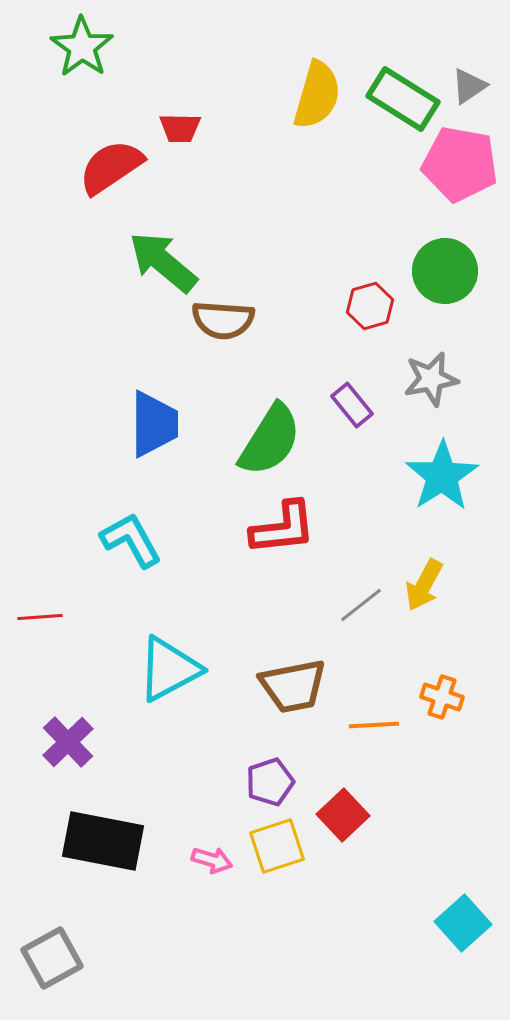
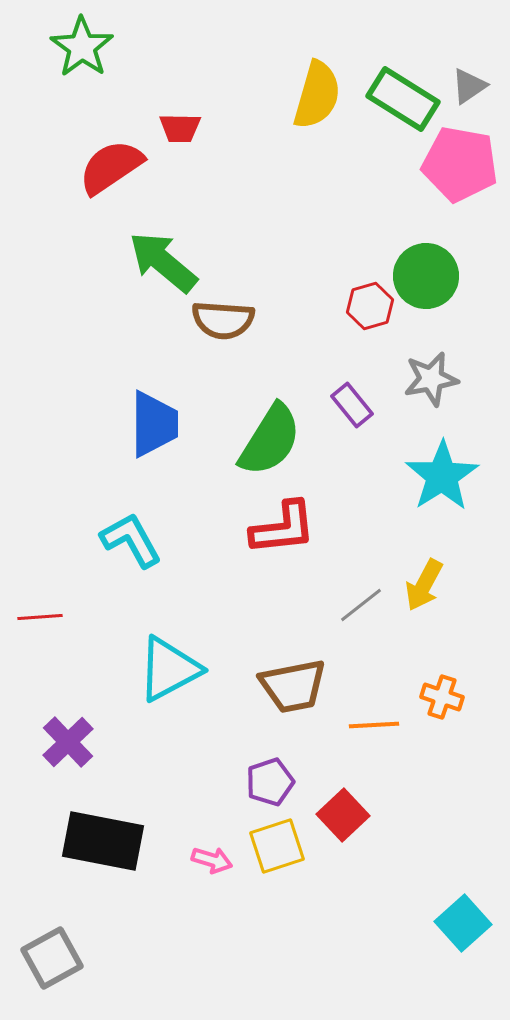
green circle: moved 19 px left, 5 px down
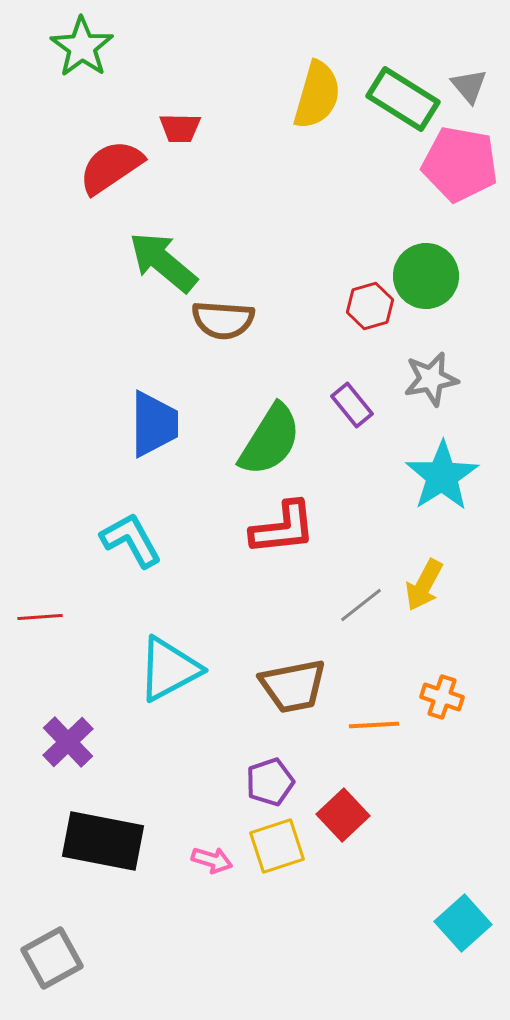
gray triangle: rotated 36 degrees counterclockwise
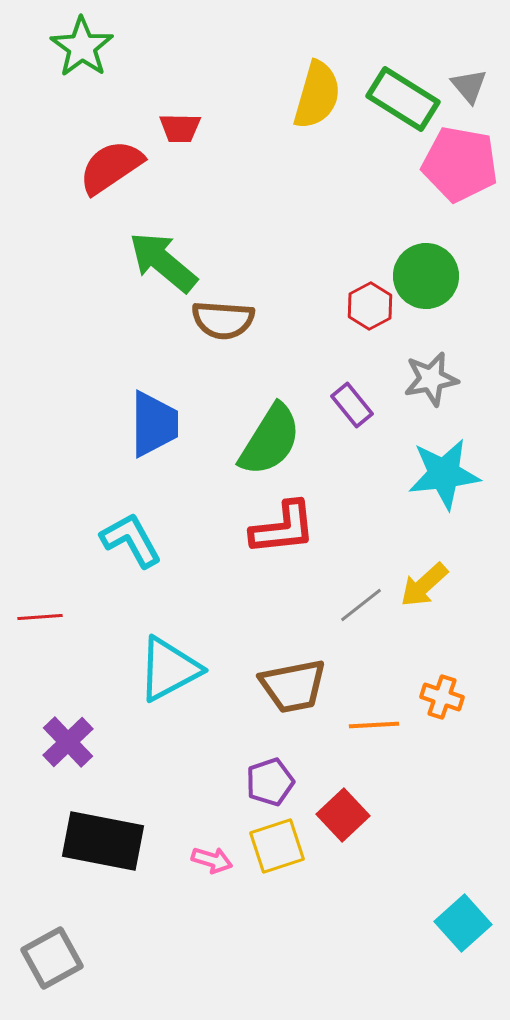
red hexagon: rotated 12 degrees counterclockwise
cyan star: moved 2 px right, 2 px up; rotated 26 degrees clockwise
yellow arrow: rotated 20 degrees clockwise
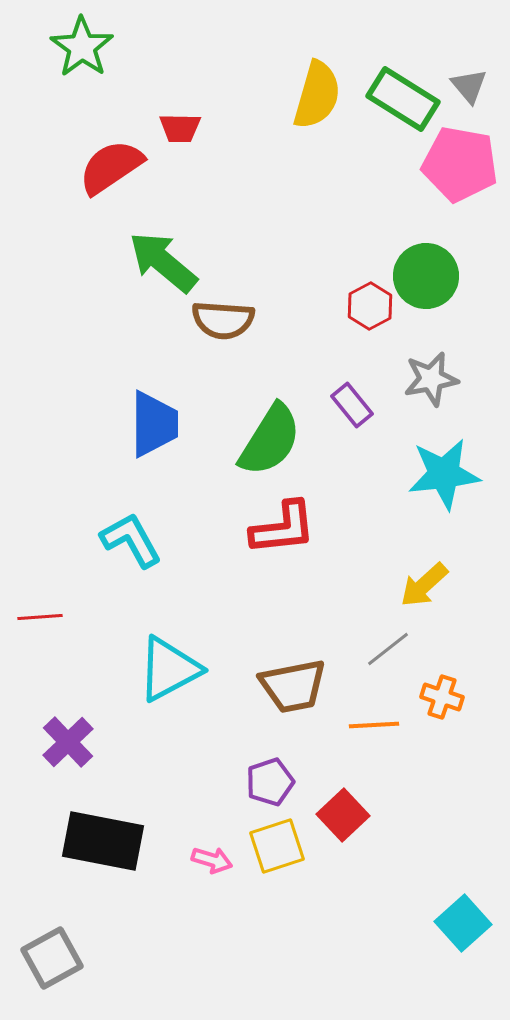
gray line: moved 27 px right, 44 px down
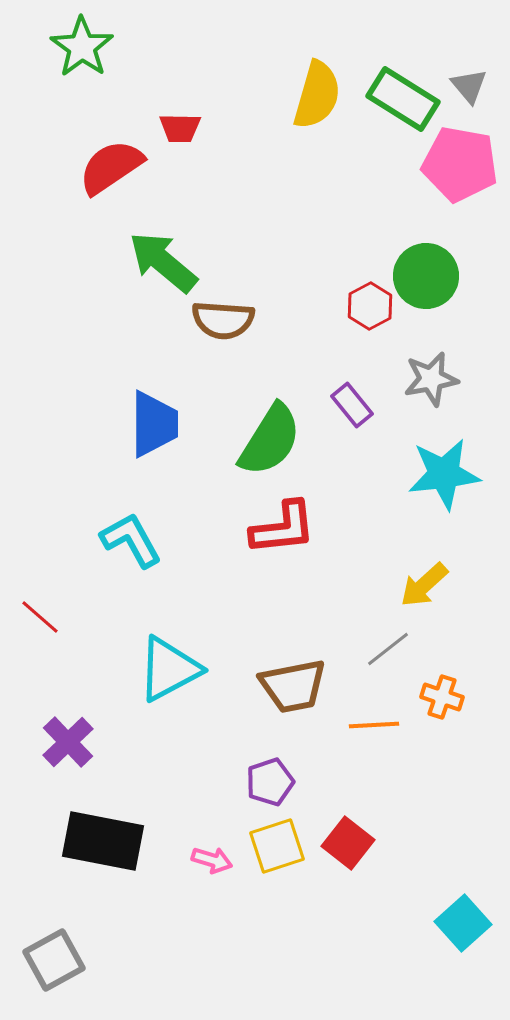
red line: rotated 45 degrees clockwise
red square: moved 5 px right, 28 px down; rotated 9 degrees counterclockwise
gray square: moved 2 px right, 2 px down
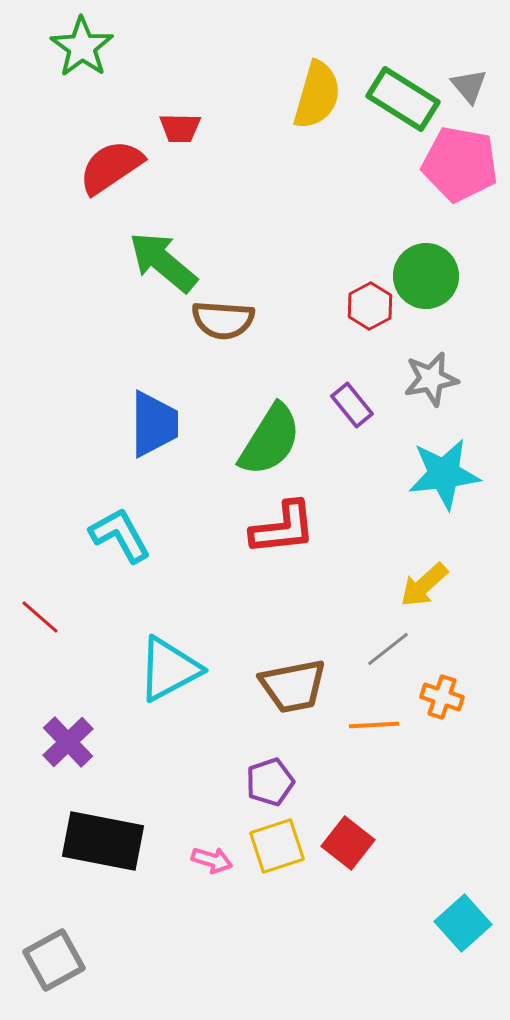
cyan L-shape: moved 11 px left, 5 px up
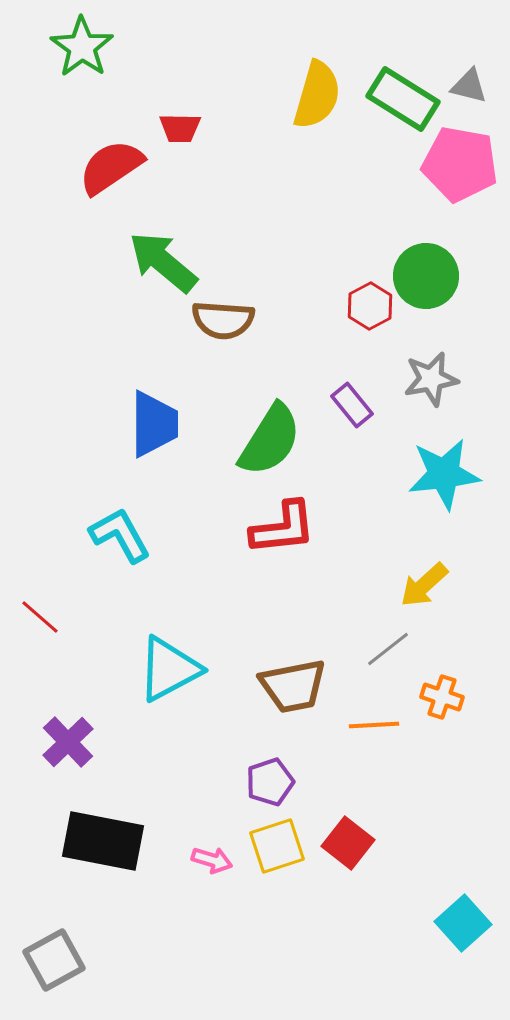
gray triangle: rotated 36 degrees counterclockwise
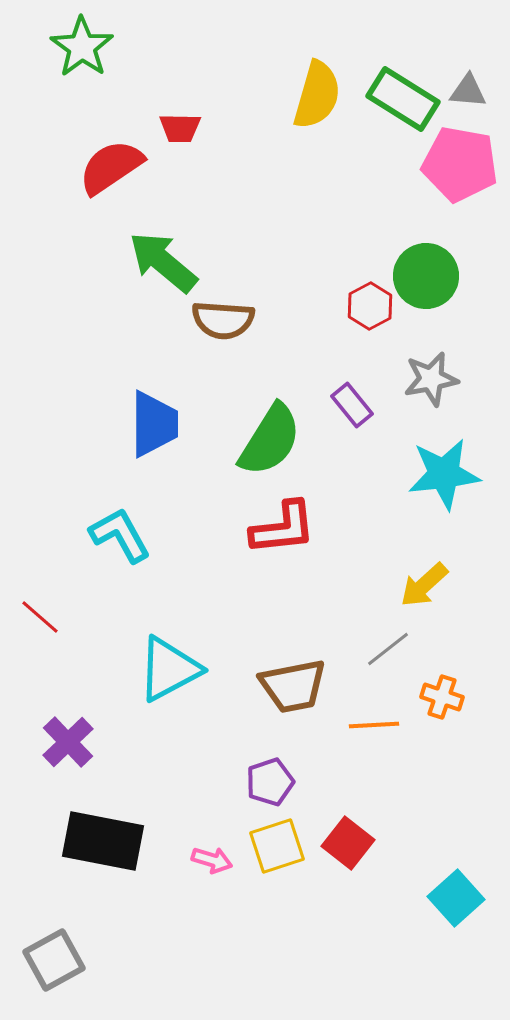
gray triangle: moved 1 px left, 5 px down; rotated 9 degrees counterclockwise
cyan square: moved 7 px left, 25 px up
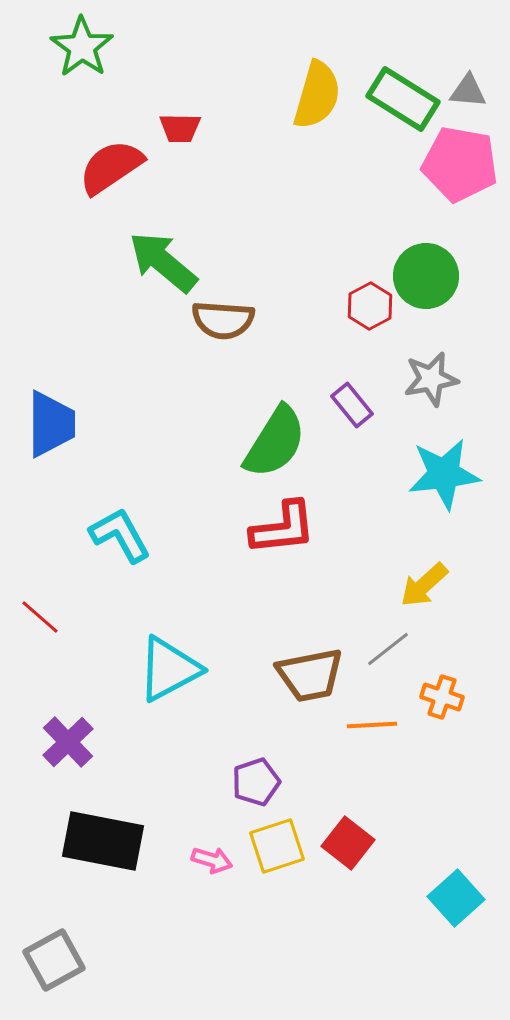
blue trapezoid: moved 103 px left
green semicircle: moved 5 px right, 2 px down
brown trapezoid: moved 17 px right, 11 px up
orange line: moved 2 px left
purple pentagon: moved 14 px left
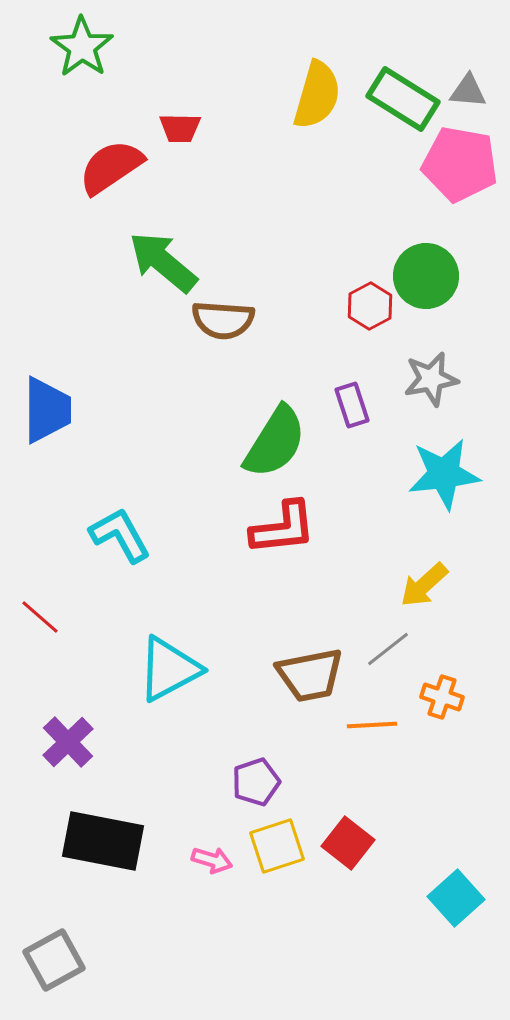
purple rectangle: rotated 21 degrees clockwise
blue trapezoid: moved 4 px left, 14 px up
